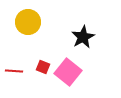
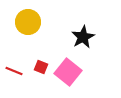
red square: moved 2 px left
red line: rotated 18 degrees clockwise
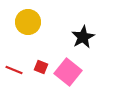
red line: moved 1 px up
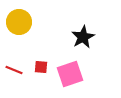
yellow circle: moved 9 px left
red square: rotated 16 degrees counterclockwise
pink square: moved 2 px right, 2 px down; rotated 32 degrees clockwise
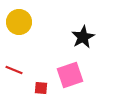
red square: moved 21 px down
pink square: moved 1 px down
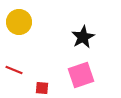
pink square: moved 11 px right
red square: moved 1 px right
